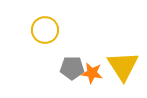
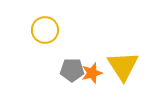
gray pentagon: moved 2 px down
orange star: rotated 25 degrees counterclockwise
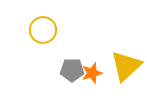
yellow circle: moved 2 px left
yellow triangle: moved 3 px right; rotated 20 degrees clockwise
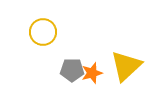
yellow circle: moved 2 px down
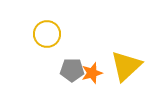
yellow circle: moved 4 px right, 2 px down
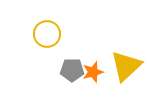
orange star: moved 1 px right, 1 px up
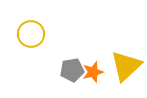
yellow circle: moved 16 px left
gray pentagon: rotated 10 degrees counterclockwise
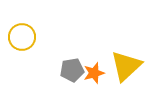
yellow circle: moved 9 px left, 3 px down
orange star: moved 1 px right, 1 px down
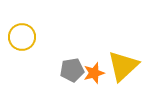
yellow triangle: moved 3 px left
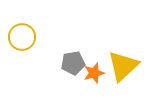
gray pentagon: moved 1 px right, 7 px up
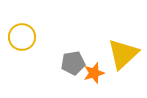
yellow triangle: moved 12 px up
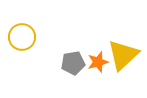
yellow triangle: moved 1 px down
orange star: moved 4 px right, 11 px up
